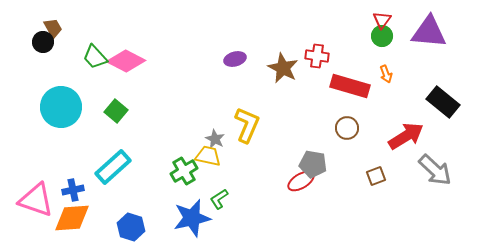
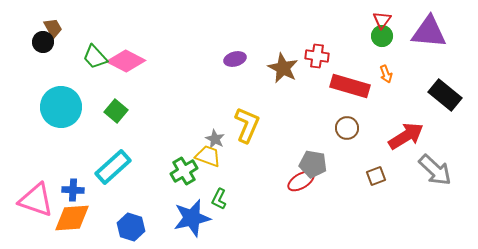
black rectangle: moved 2 px right, 7 px up
yellow trapezoid: rotated 8 degrees clockwise
blue cross: rotated 15 degrees clockwise
green L-shape: rotated 30 degrees counterclockwise
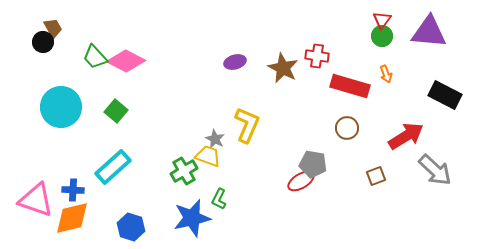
purple ellipse: moved 3 px down
black rectangle: rotated 12 degrees counterclockwise
orange diamond: rotated 9 degrees counterclockwise
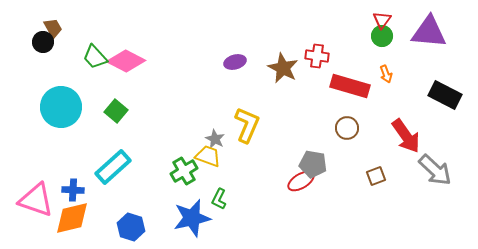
red arrow: rotated 87 degrees clockwise
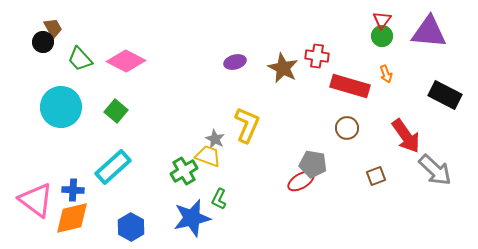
green trapezoid: moved 15 px left, 2 px down
pink triangle: rotated 18 degrees clockwise
blue hexagon: rotated 12 degrees clockwise
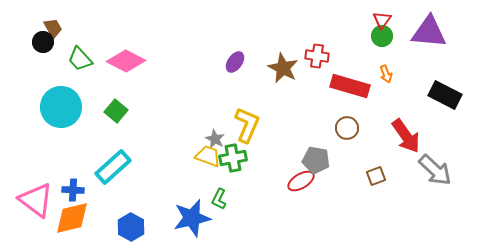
purple ellipse: rotated 40 degrees counterclockwise
gray pentagon: moved 3 px right, 4 px up
green cross: moved 49 px right, 13 px up; rotated 20 degrees clockwise
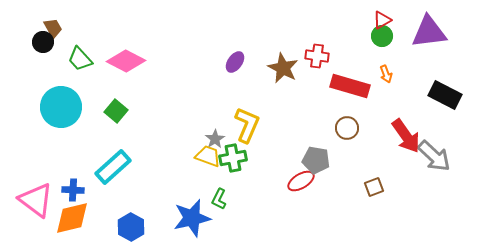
red triangle: rotated 24 degrees clockwise
purple triangle: rotated 12 degrees counterclockwise
gray star: rotated 12 degrees clockwise
gray arrow: moved 1 px left, 14 px up
brown square: moved 2 px left, 11 px down
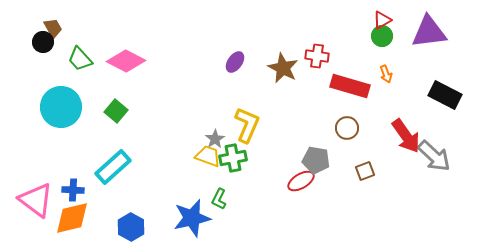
brown square: moved 9 px left, 16 px up
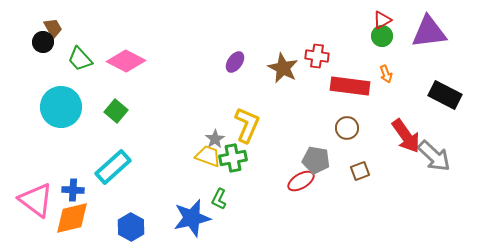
red rectangle: rotated 9 degrees counterclockwise
brown square: moved 5 px left
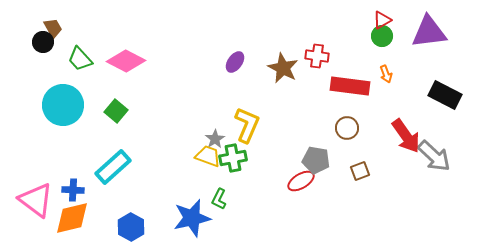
cyan circle: moved 2 px right, 2 px up
